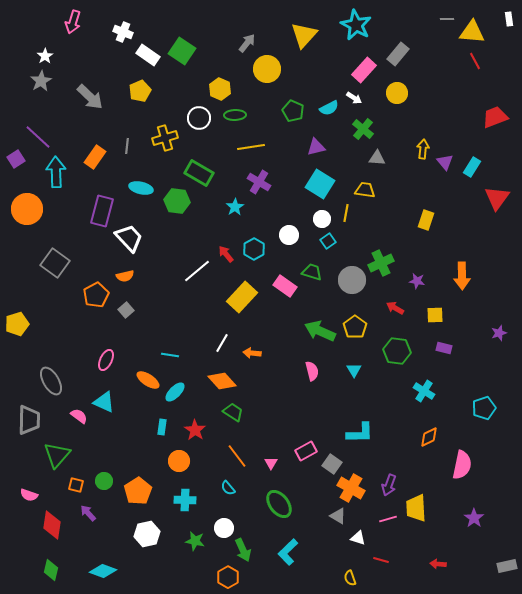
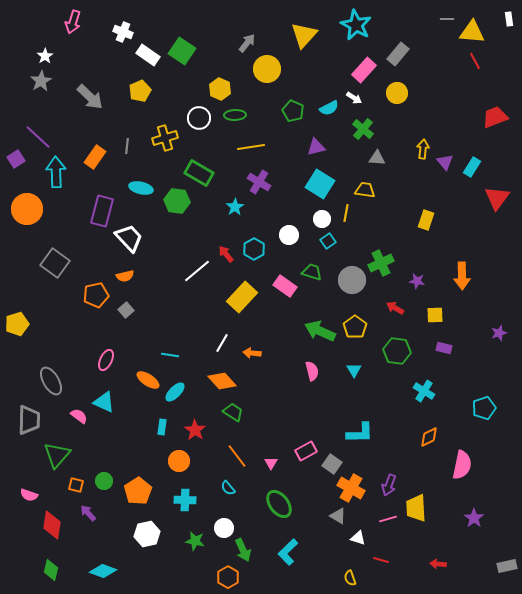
orange pentagon at (96, 295): rotated 15 degrees clockwise
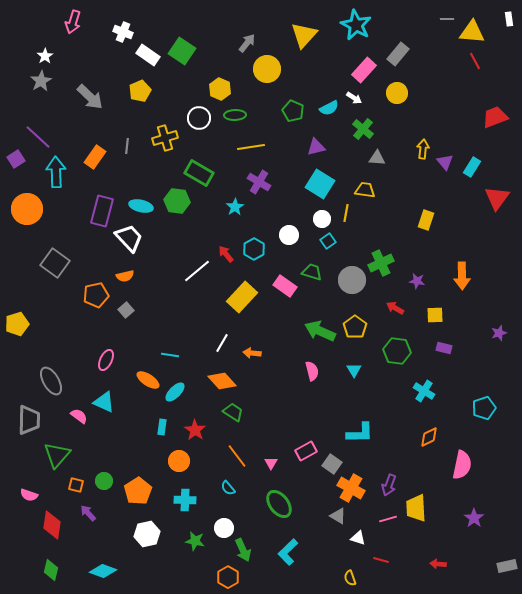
cyan ellipse at (141, 188): moved 18 px down
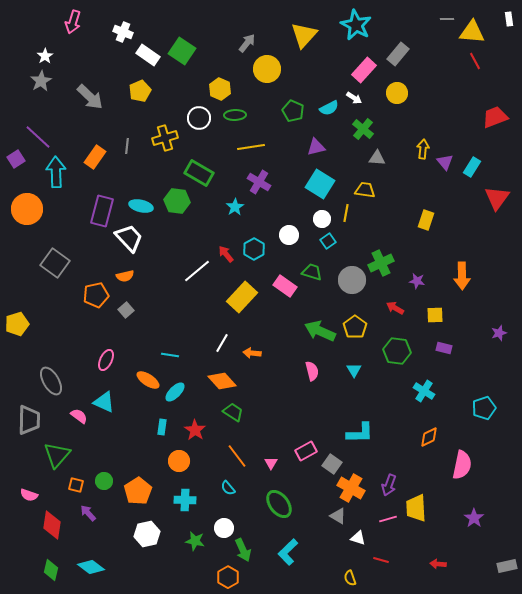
cyan diamond at (103, 571): moved 12 px left, 4 px up; rotated 16 degrees clockwise
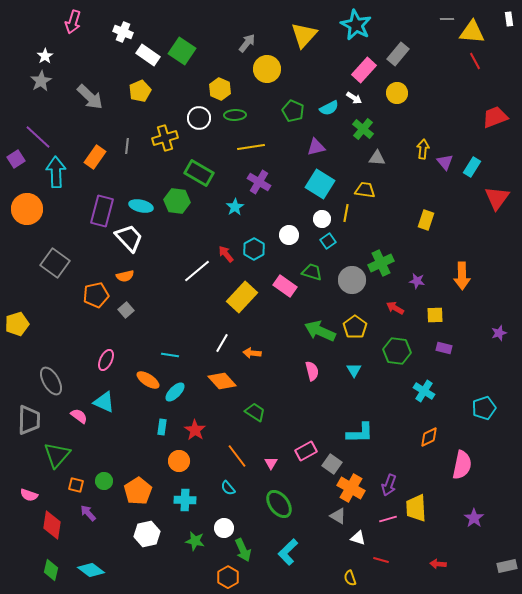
green trapezoid at (233, 412): moved 22 px right
cyan diamond at (91, 567): moved 3 px down
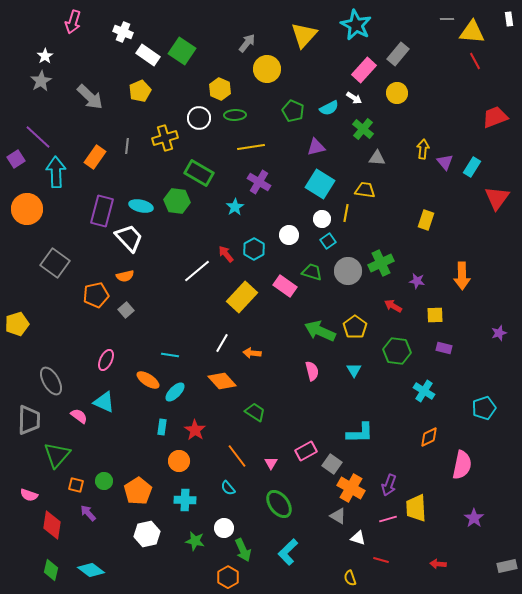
gray circle at (352, 280): moved 4 px left, 9 px up
red arrow at (395, 308): moved 2 px left, 2 px up
